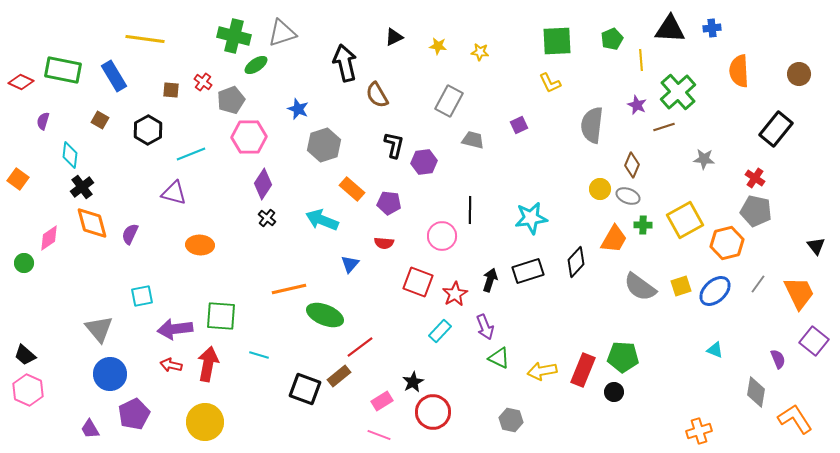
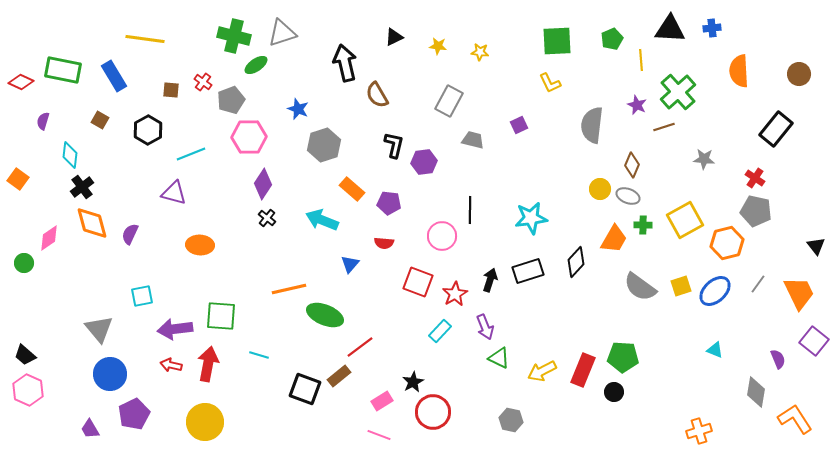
yellow arrow at (542, 371): rotated 16 degrees counterclockwise
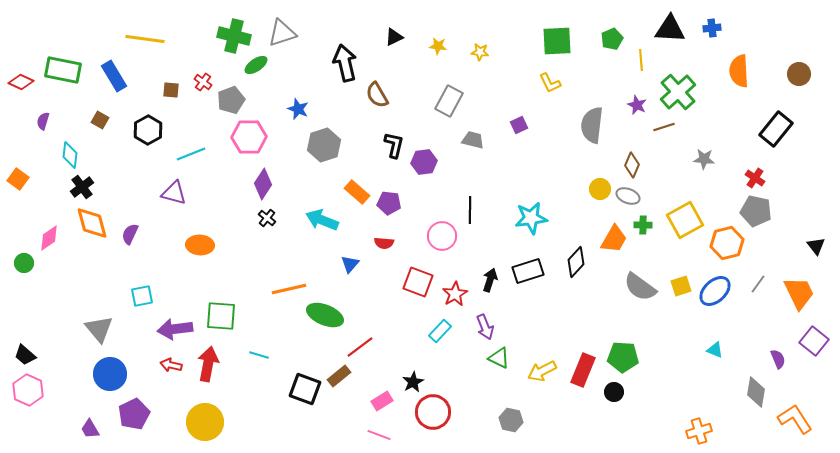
orange rectangle at (352, 189): moved 5 px right, 3 px down
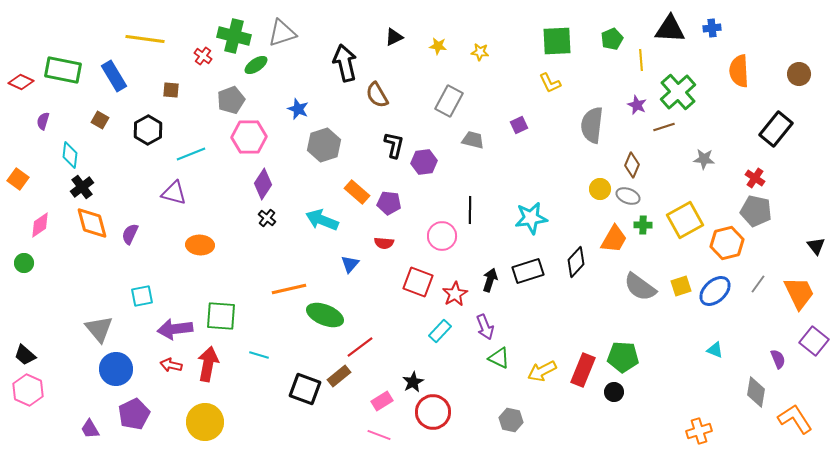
red cross at (203, 82): moved 26 px up
pink diamond at (49, 238): moved 9 px left, 13 px up
blue circle at (110, 374): moved 6 px right, 5 px up
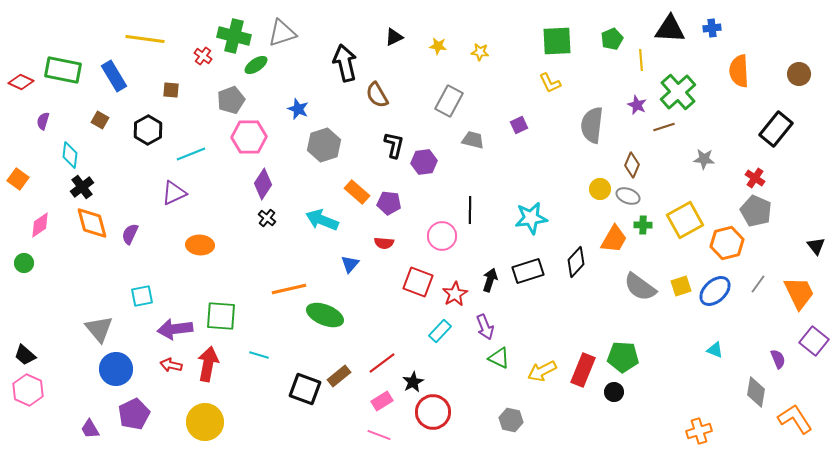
purple triangle at (174, 193): rotated 40 degrees counterclockwise
gray pentagon at (756, 211): rotated 12 degrees clockwise
red line at (360, 347): moved 22 px right, 16 px down
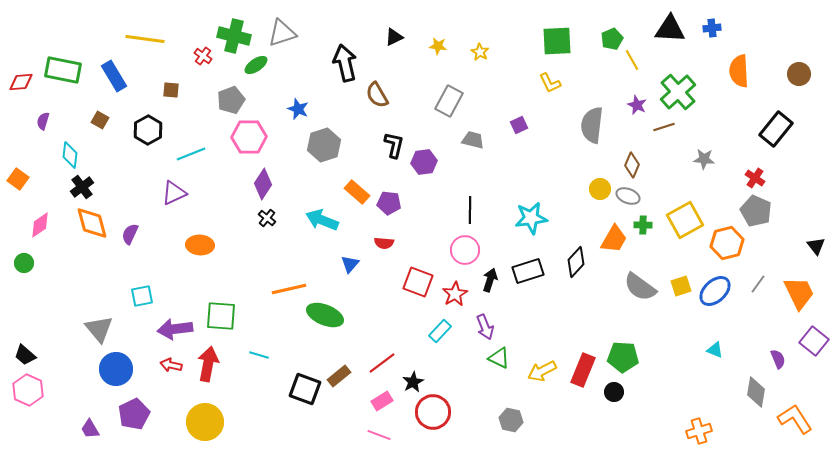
yellow star at (480, 52): rotated 24 degrees clockwise
yellow line at (641, 60): moved 9 px left; rotated 25 degrees counterclockwise
red diamond at (21, 82): rotated 30 degrees counterclockwise
pink circle at (442, 236): moved 23 px right, 14 px down
